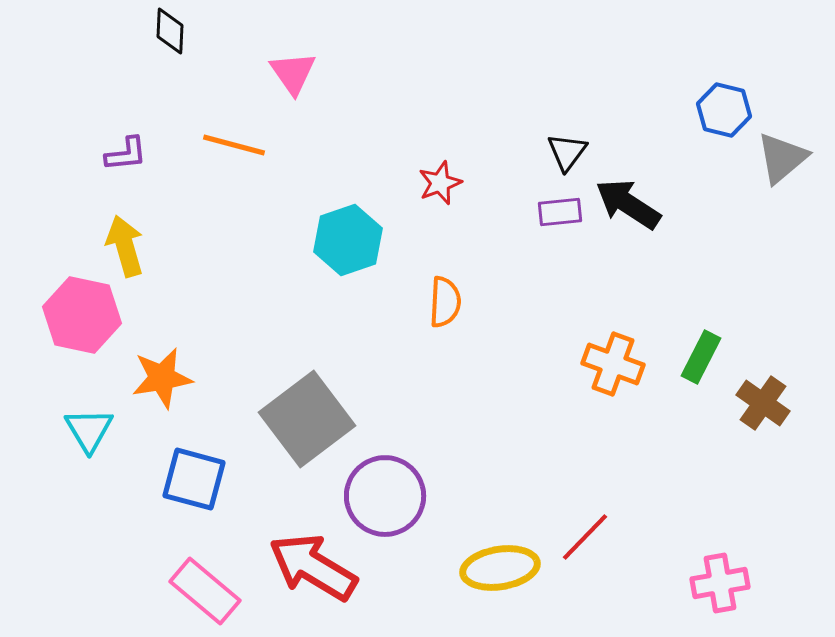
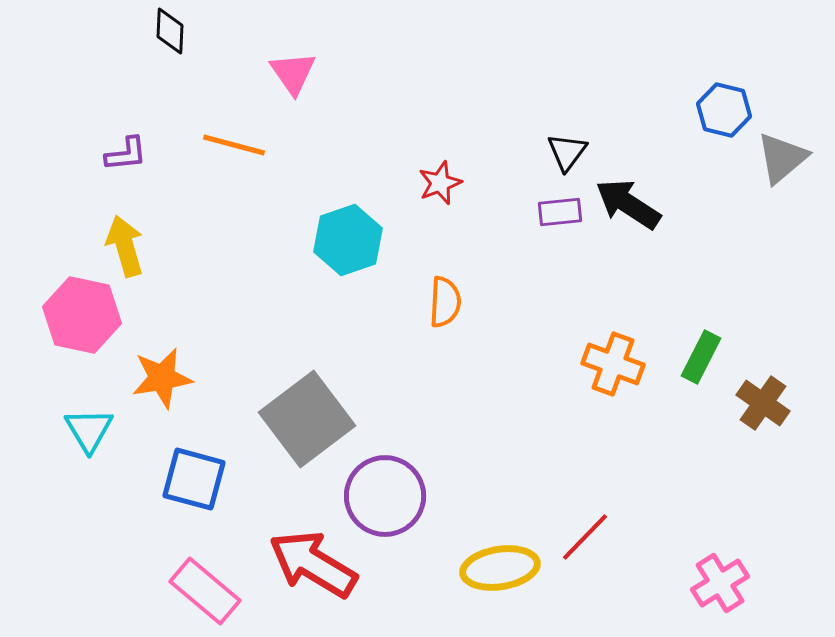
red arrow: moved 3 px up
pink cross: rotated 22 degrees counterclockwise
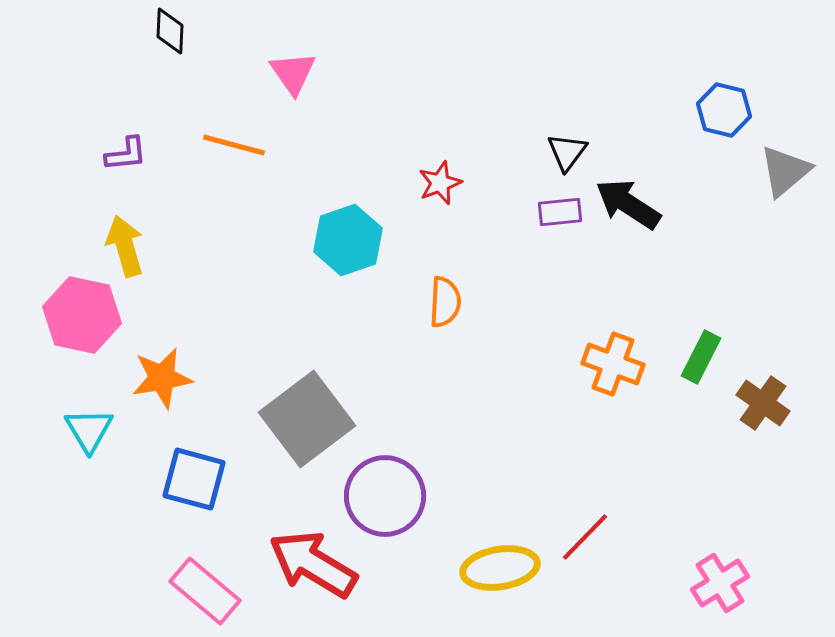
gray triangle: moved 3 px right, 13 px down
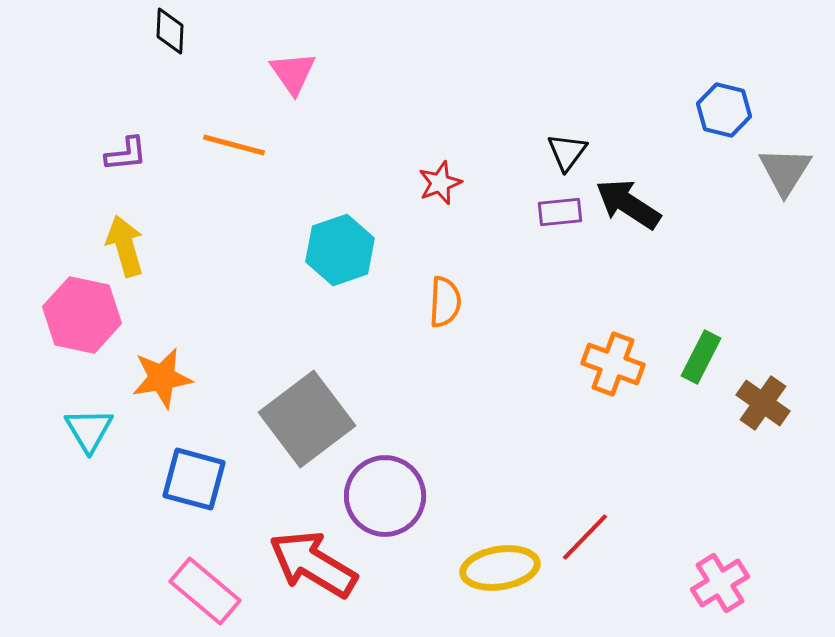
gray triangle: rotated 18 degrees counterclockwise
cyan hexagon: moved 8 px left, 10 px down
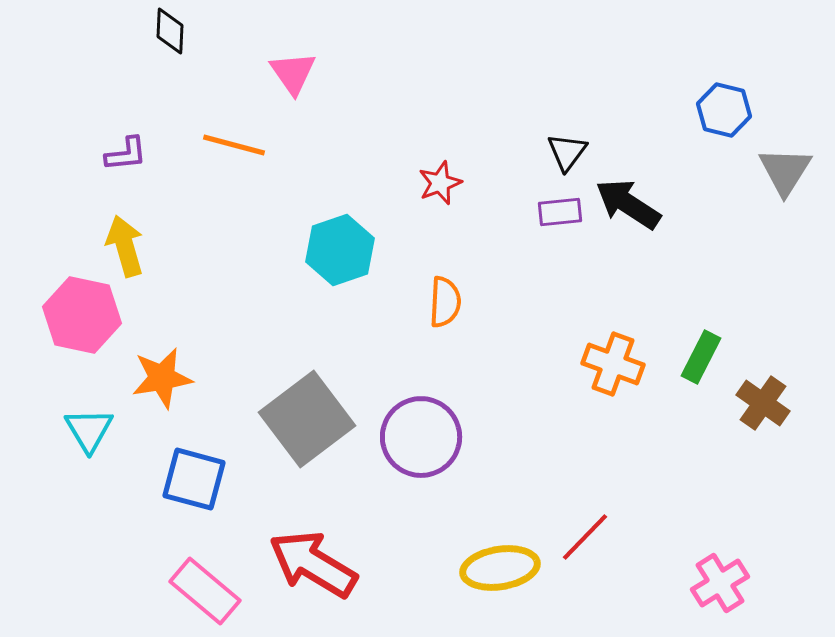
purple circle: moved 36 px right, 59 px up
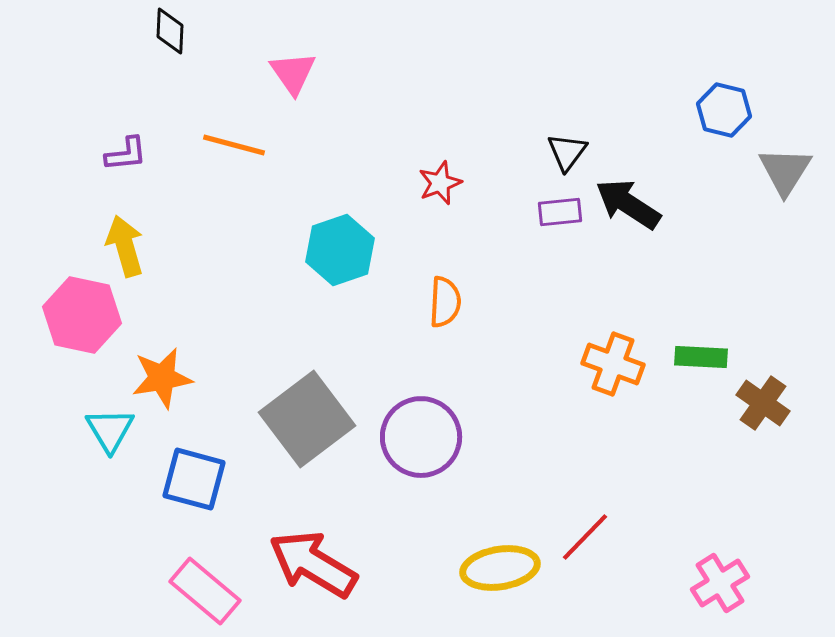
green rectangle: rotated 66 degrees clockwise
cyan triangle: moved 21 px right
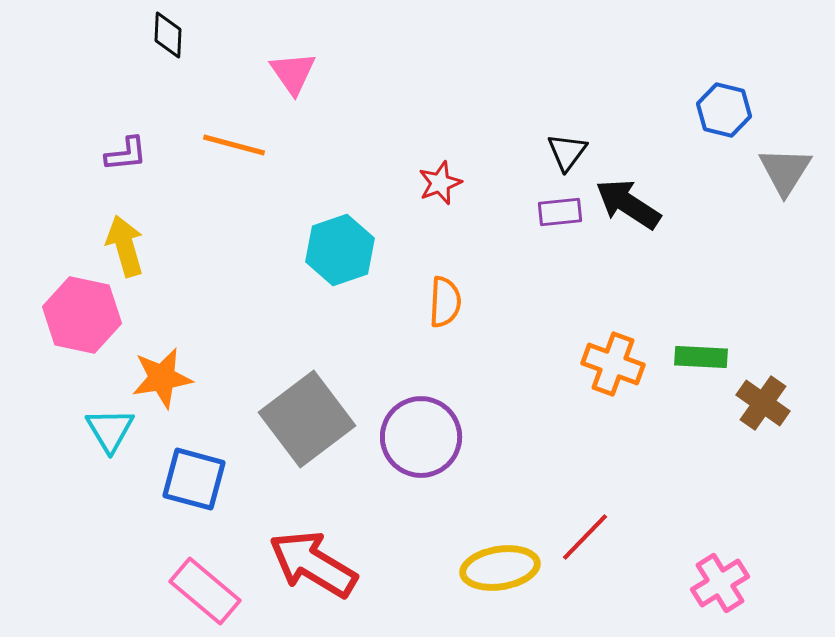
black diamond: moved 2 px left, 4 px down
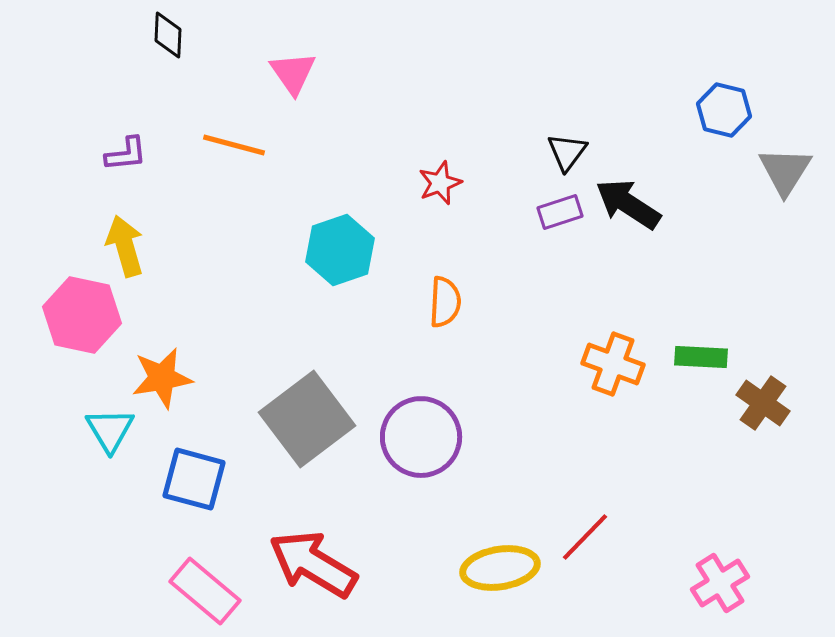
purple rectangle: rotated 12 degrees counterclockwise
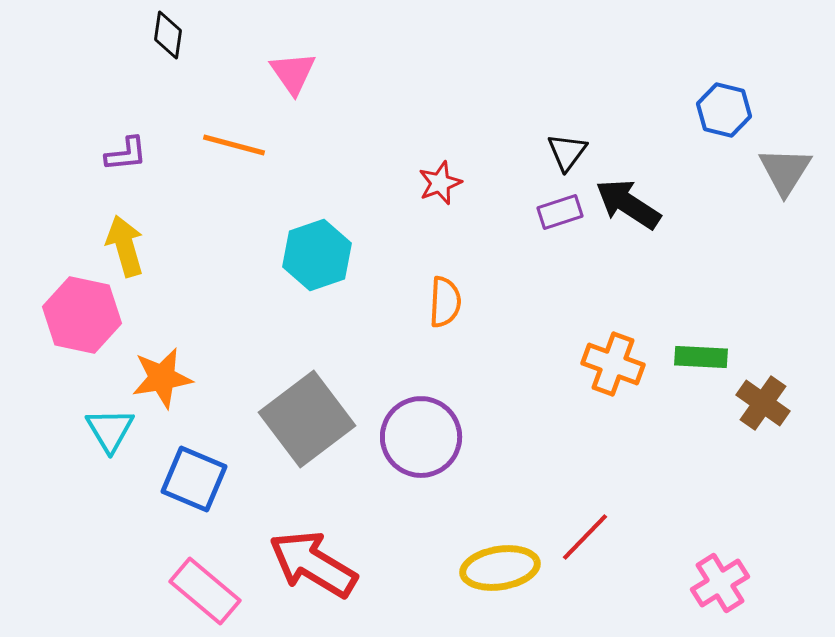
black diamond: rotated 6 degrees clockwise
cyan hexagon: moved 23 px left, 5 px down
blue square: rotated 8 degrees clockwise
